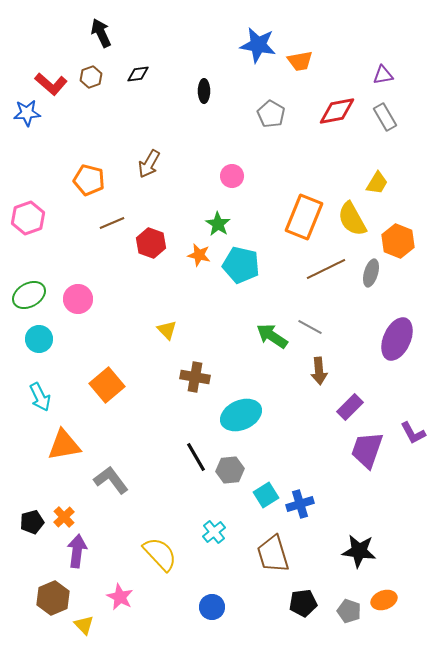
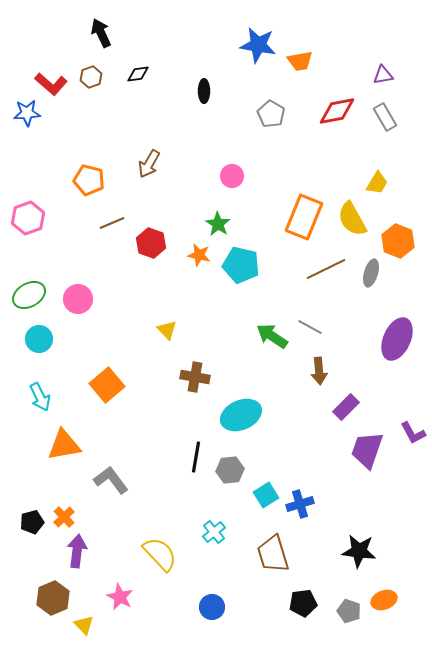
purple rectangle at (350, 407): moved 4 px left
black line at (196, 457): rotated 40 degrees clockwise
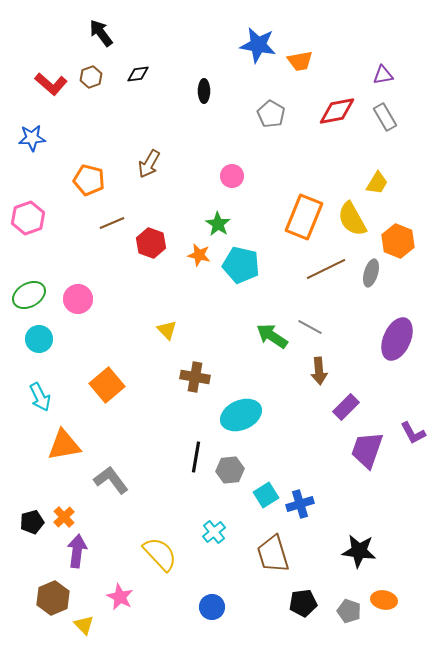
black arrow at (101, 33): rotated 12 degrees counterclockwise
blue star at (27, 113): moved 5 px right, 25 px down
orange ellipse at (384, 600): rotated 30 degrees clockwise
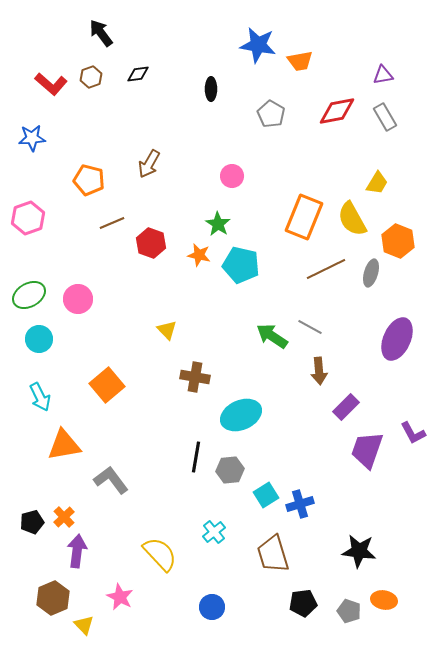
black ellipse at (204, 91): moved 7 px right, 2 px up
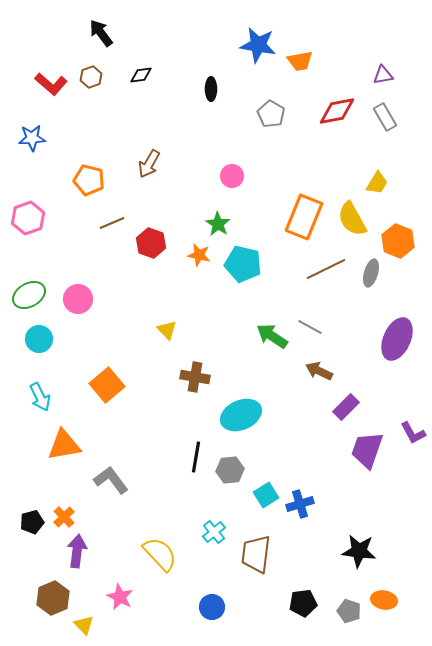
black diamond at (138, 74): moved 3 px right, 1 px down
cyan pentagon at (241, 265): moved 2 px right, 1 px up
brown arrow at (319, 371): rotated 120 degrees clockwise
brown trapezoid at (273, 554): moved 17 px left; rotated 24 degrees clockwise
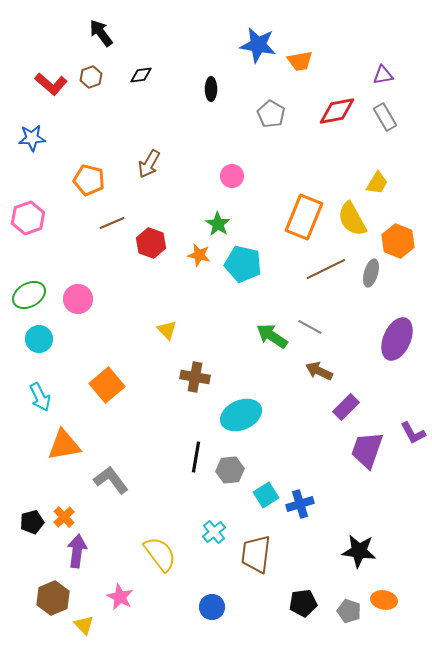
yellow semicircle at (160, 554): rotated 6 degrees clockwise
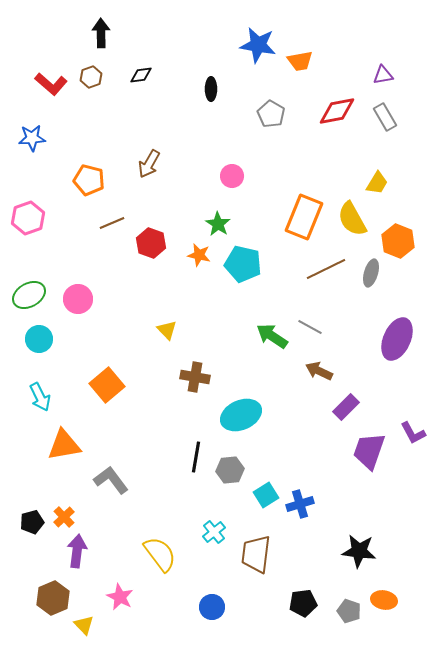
black arrow at (101, 33): rotated 36 degrees clockwise
purple trapezoid at (367, 450): moved 2 px right, 1 px down
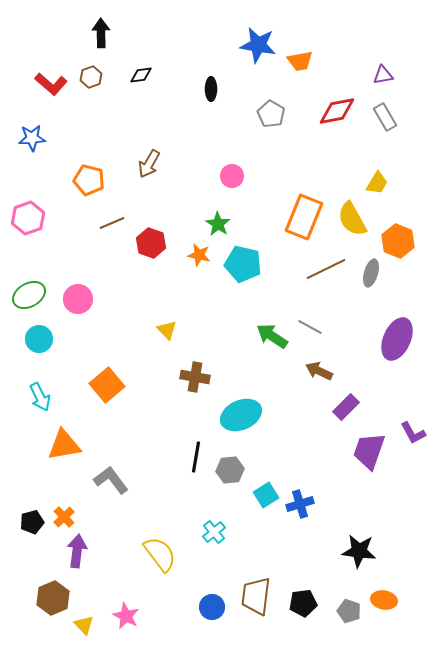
brown trapezoid at (256, 554): moved 42 px down
pink star at (120, 597): moved 6 px right, 19 px down
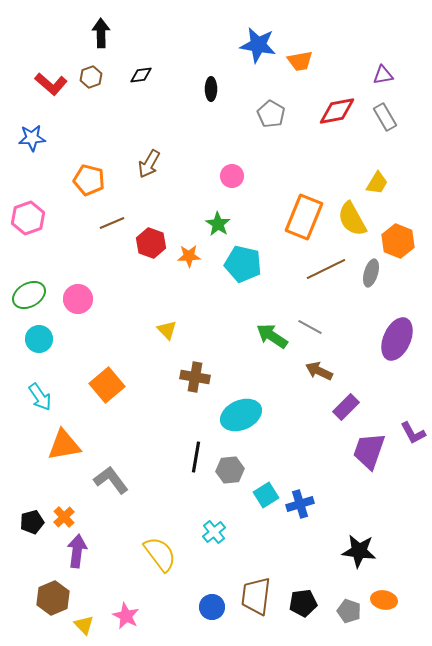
orange star at (199, 255): moved 10 px left, 1 px down; rotated 15 degrees counterclockwise
cyan arrow at (40, 397): rotated 8 degrees counterclockwise
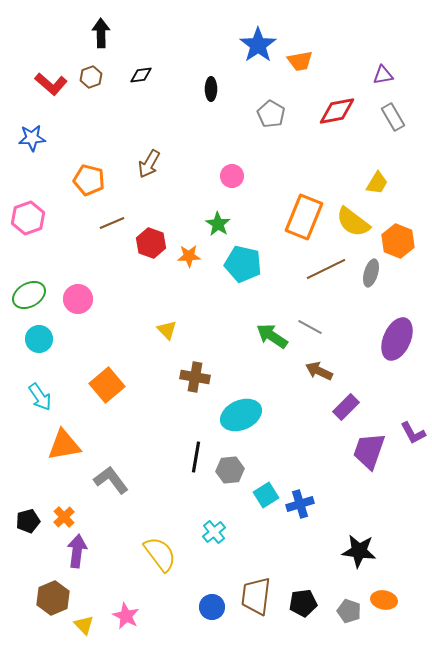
blue star at (258, 45): rotated 27 degrees clockwise
gray rectangle at (385, 117): moved 8 px right
yellow semicircle at (352, 219): moved 1 px right, 3 px down; rotated 24 degrees counterclockwise
black pentagon at (32, 522): moved 4 px left, 1 px up
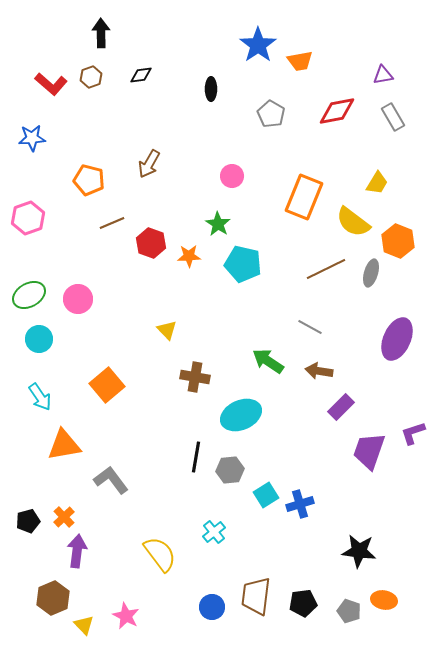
orange rectangle at (304, 217): moved 20 px up
green arrow at (272, 336): moved 4 px left, 25 px down
brown arrow at (319, 371): rotated 16 degrees counterclockwise
purple rectangle at (346, 407): moved 5 px left
purple L-shape at (413, 433): rotated 100 degrees clockwise
